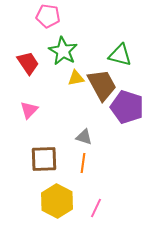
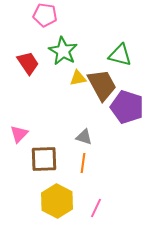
pink pentagon: moved 3 px left, 1 px up
yellow triangle: moved 2 px right
pink triangle: moved 10 px left, 24 px down
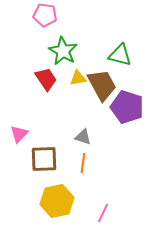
red trapezoid: moved 18 px right, 16 px down
gray triangle: moved 1 px left
yellow hexagon: rotated 20 degrees clockwise
pink line: moved 7 px right, 5 px down
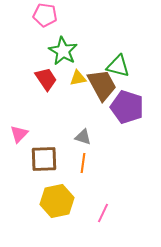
green triangle: moved 2 px left, 11 px down
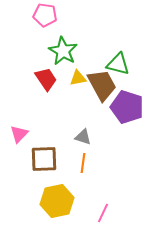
green triangle: moved 2 px up
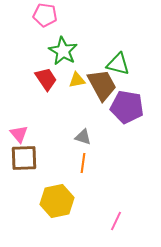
yellow triangle: moved 1 px left, 2 px down
purple pentagon: rotated 8 degrees counterclockwise
pink triangle: rotated 24 degrees counterclockwise
brown square: moved 20 px left, 1 px up
pink line: moved 13 px right, 8 px down
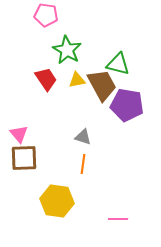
pink pentagon: moved 1 px right
green star: moved 4 px right, 1 px up
purple pentagon: moved 2 px up
orange line: moved 1 px down
yellow hexagon: rotated 20 degrees clockwise
pink line: moved 2 px right, 2 px up; rotated 66 degrees clockwise
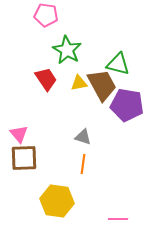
yellow triangle: moved 2 px right, 3 px down
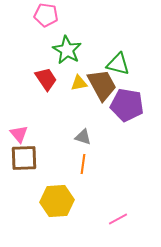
yellow hexagon: rotated 12 degrees counterclockwise
pink line: rotated 30 degrees counterclockwise
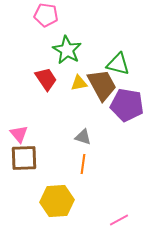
pink line: moved 1 px right, 1 px down
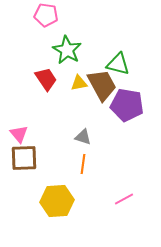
pink line: moved 5 px right, 21 px up
